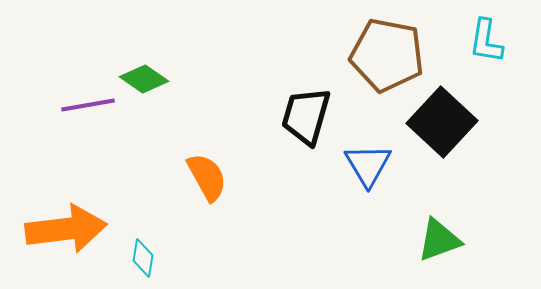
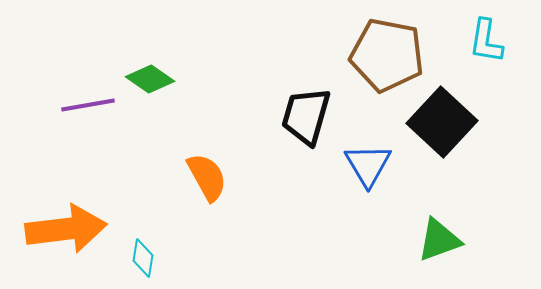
green diamond: moved 6 px right
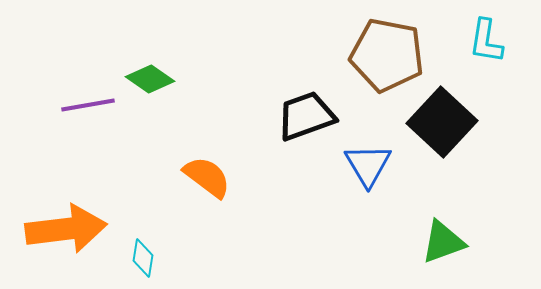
black trapezoid: rotated 54 degrees clockwise
orange semicircle: rotated 24 degrees counterclockwise
green triangle: moved 4 px right, 2 px down
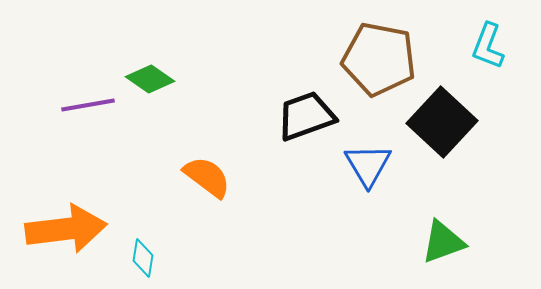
cyan L-shape: moved 2 px right, 5 px down; rotated 12 degrees clockwise
brown pentagon: moved 8 px left, 4 px down
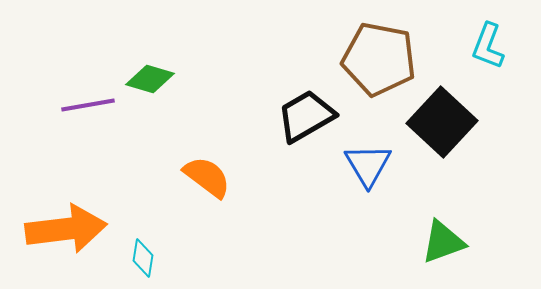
green diamond: rotated 18 degrees counterclockwise
black trapezoid: rotated 10 degrees counterclockwise
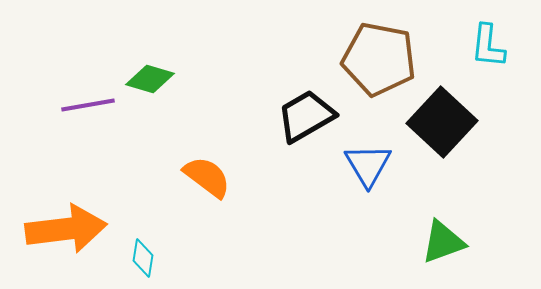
cyan L-shape: rotated 15 degrees counterclockwise
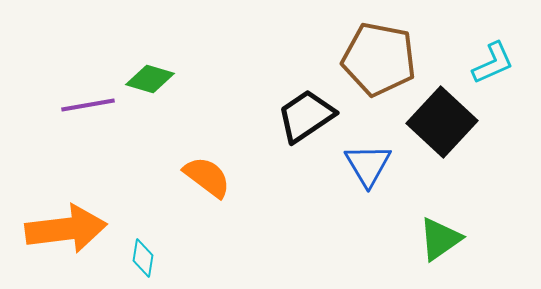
cyan L-shape: moved 5 px right, 17 px down; rotated 120 degrees counterclockwise
black trapezoid: rotated 4 degrees counterclockwise
green triangle: moved 3 px left, 3 px up; rotated 15 degrees counterclockwise
